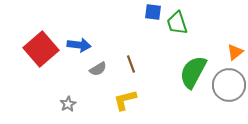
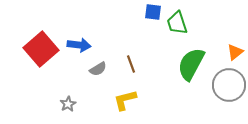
green semicircle: moved 2 px left, 8 px up
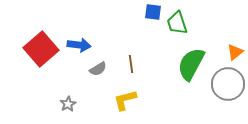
brown line: rotated 12 degrees clockwise
gray circle: moved 1 px left, 1 px up
